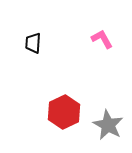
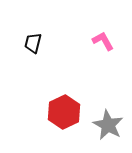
pink L-shape: moved 1 px right, 2 px down
black trapezoid: rotated 10 degrees clockwise
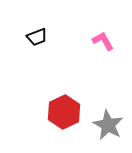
black trapezoid: moved 4 px right, 6 px up; rotated 125 degrees counterclockwise
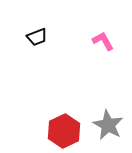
red hexagon: moved 19 px down
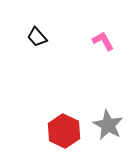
black trapezoid: rotated 70 degrees clockwise
red hexagon: rotated 8 degrees counterclockwise
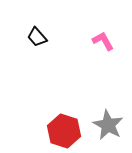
red hexagon: rotated 8 degrees counterclockwise
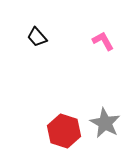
gray star: moved 3 px left, 2 px up
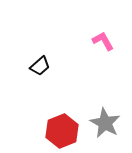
black trapezoid: moved 3 px right, 29 px down; rotated 90 degrees counterclockwise
red hexagon: moved 2 px left; rotated 20 degrees clockwise
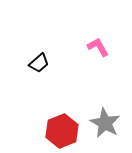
pink L-shape: moved 5 px left, 6 px down
black trapezoid: moved 1 px left, 3 px up
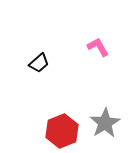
gray star: rotated 12 degrees clockwise
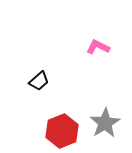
pink L-shape: rotated 35 degrees counterclockwise
black trapezoid: moved 18 px down
